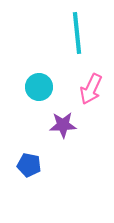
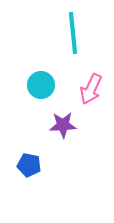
cyan line: moved 4 px left
cyan circle: moved 2 px right, 2 px up
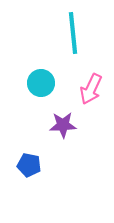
cyan circle: moved 2 px up
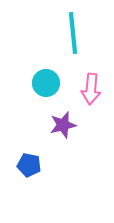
cyan circle: moved 5 px right
pink arrow: rotated 20 degrees counterclockwise
purple star: rotated 12 degrees counterclockwise
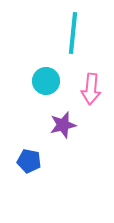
cyan line: rotated 12 degrees clockwise
cyan circle: moved 2 px up
blue pentagon: moved 4 px up
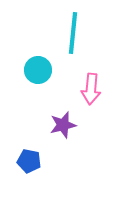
cyan circle: moved 8 px left, 11 px up
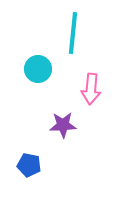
cyan circle: moved 1 px up
purple star: rotated 12 degrees clockwise
blue pentagon: moved 4 px down
